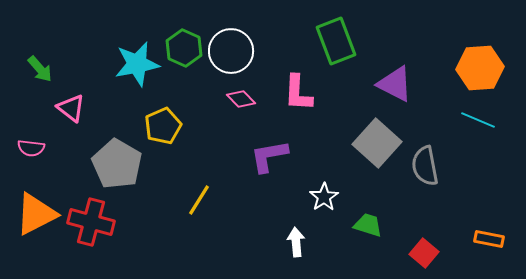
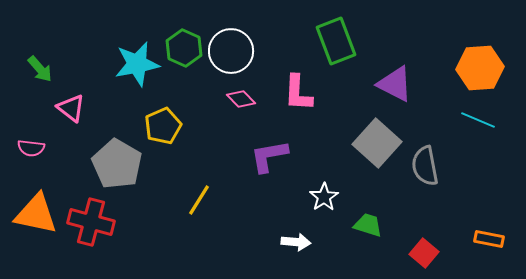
orange triangle: rotated 39 degrees clockwise
white arrow: rotated 100 degrees clockwise
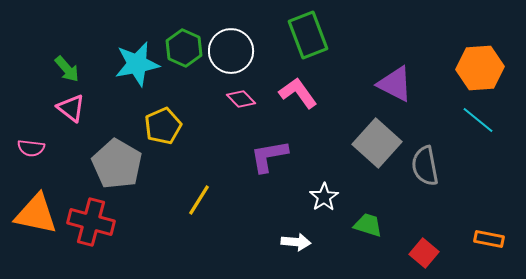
green rectangle: moved 28 px left, 6 px up
green arrow: moved 27 px right
pink L-shape: rotated 141 degrees clockwise
cyan line: rotated 16 degrees clockwise
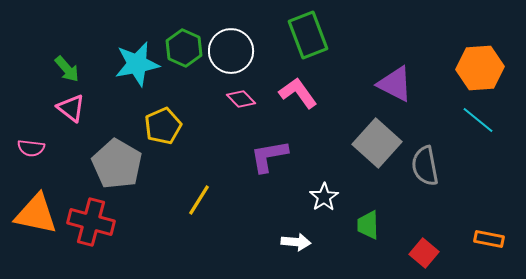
green trapezoid: rotated 108 degrees counterclockwise
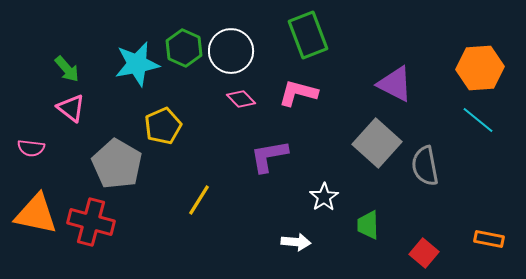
pink L-shape: rotated 39 degrees counterclockwise
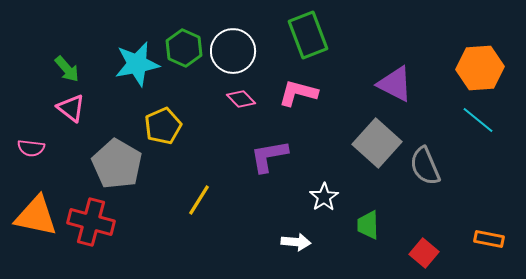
white circle: moved 2 px right
gray semicircle: rotated 12 degrees counterclockwise
orange triangle: moved 2 px down
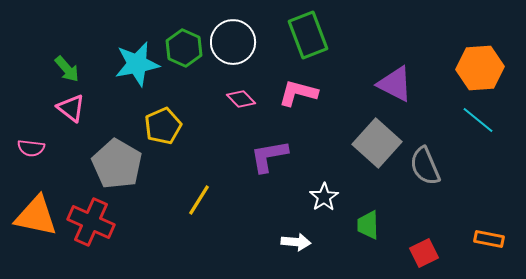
white circle: moved 9 px up
red cross: rotated 9 degrees clockwise
red square: rotated 24 degrees clockwise
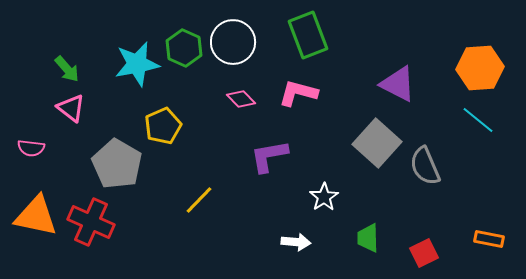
purple triangle: moved 3 px right
yellow line: rotated 12 degrees clockwise
green trapezoid: moved 13 px down
